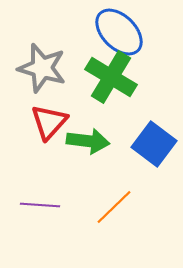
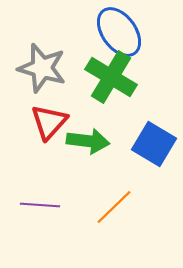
blue ellipse: rotated 9 degrees clockwise
blue square: rotated 6 degrees counterclockwise
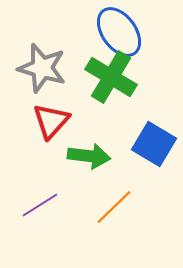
red triangle: moved 2 px right, 1 px up
green arrow: moved 1 px right, 15 px down
purple line: rotated 36 degrees counterclockwise
